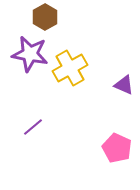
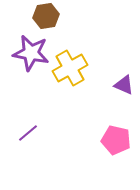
brown hexagon: moved 1 px right, 1 px up; rotated 20 degrees clockwise
purple star: moved 1 px right, 1 px up
purple line: moved 5 px left, 6 px down
pink pentagon: moved 1 px left, 8 px up; rotated 12 degrees counterclockwise
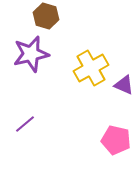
brown hexagon: rotated 25 degrees clockwise
purple star: moved 1 px down; rotated 24 degrees counterclockwise
yellow cross: moved 21 px right
purple line: moved 3 px left, 9 px up
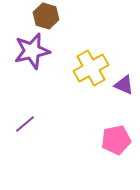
purple star: moved 1 px right, 3 px up
pink pentagon: rotated 24 degrees counterclockwise
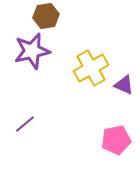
brown hexagon: rotated 25 degrees counterclockwise
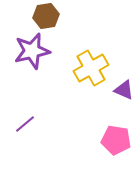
purple triangle: moved 5 px down
pink pentagon: rotated 20 degrees clockwise
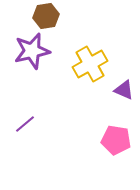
yellow cross: moved 1 px left, 4 px up
